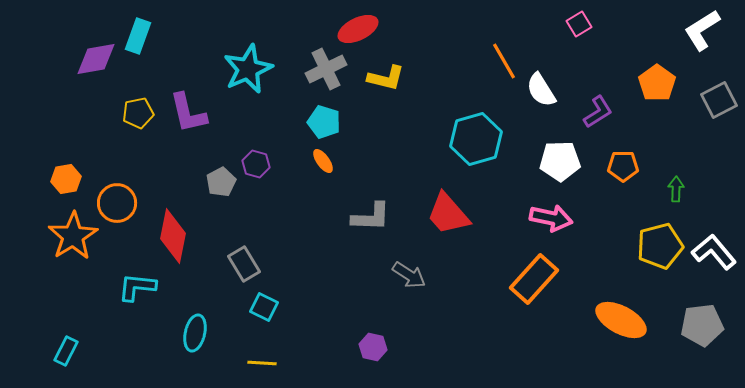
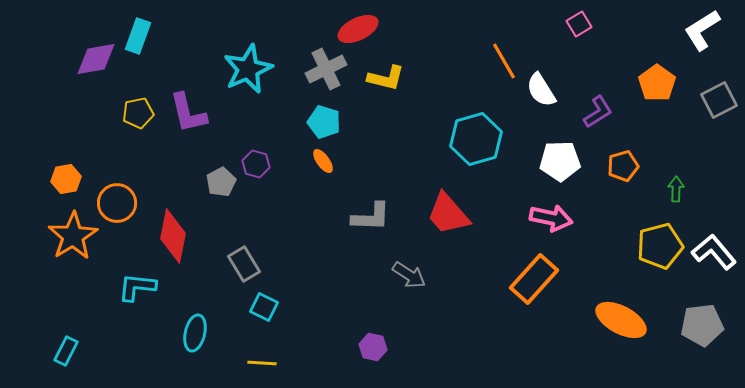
orange pentagon at (623, 166): rotated 16 degrees counterclockwise
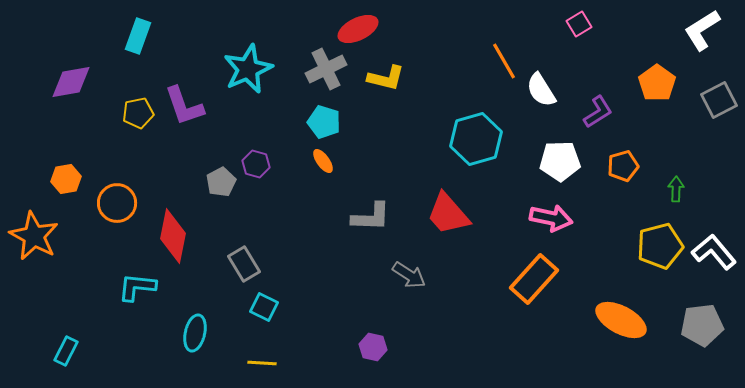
purple diamond at (96, 59): moved 25 px left, 23 px down
purple L-shape at (188, 113): moved 4 px left, 7 px up; rotated 6 degrees counterclockwise
orange star at (73, 236): moved 39 px left; rotated 12 degrees counterclockwise
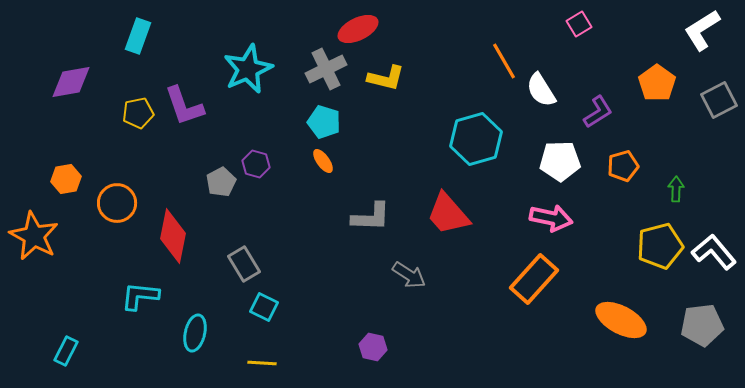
cyan L-shape at (137, 287): moved 3 px right, 9 px down
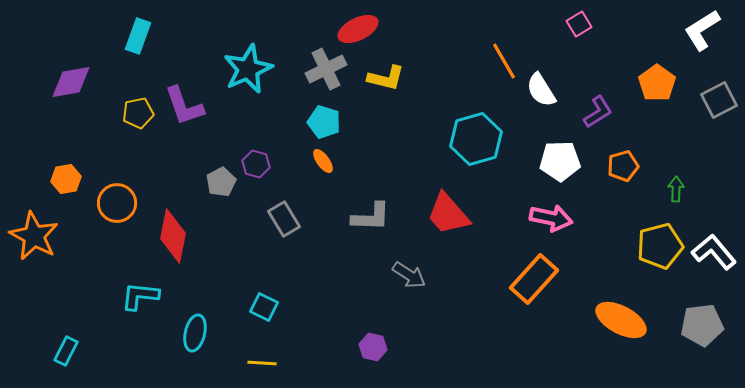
gray rectangle at (244, 264): moved 40 px right, 45 px up
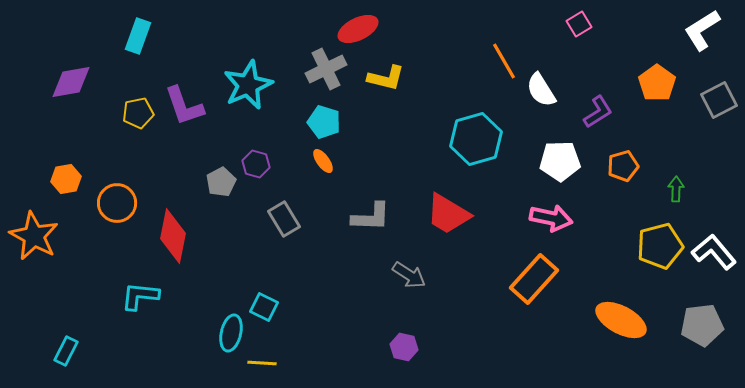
cyan star at (248, 69): moved 16 px down
red trapezoid at (448, 214): rotated 18 degrees counterclockwise
cyan ellipse at (195, 333): moved 36 px right
purple hexagon at (373, 347): moved 31 px right
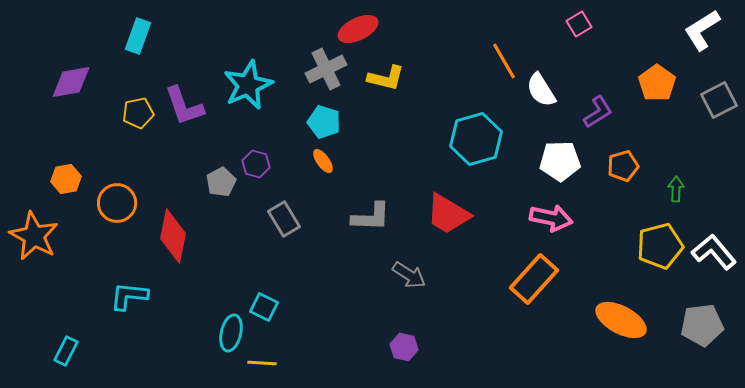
cyan L-shape at (140, 296): moved 11 px left
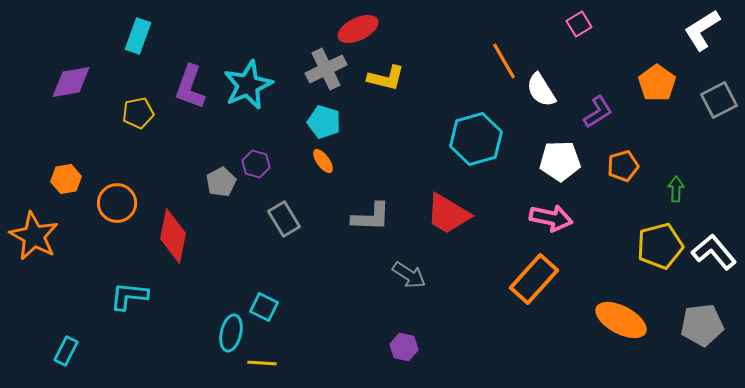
purple L-shape at (184, 106): moved 6 px right, 19 px up; rotated 39 degrees clockwise
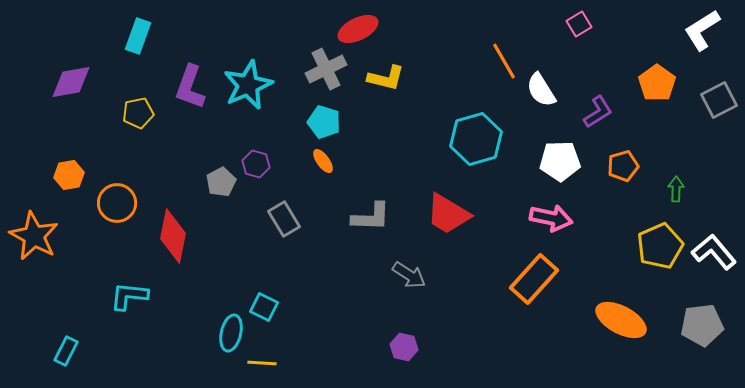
orange hexagon at (66, 179): moved 3 px right, 4 px up
yellow pentagon at (660, 246): rotated 9 degrees counterclockwise
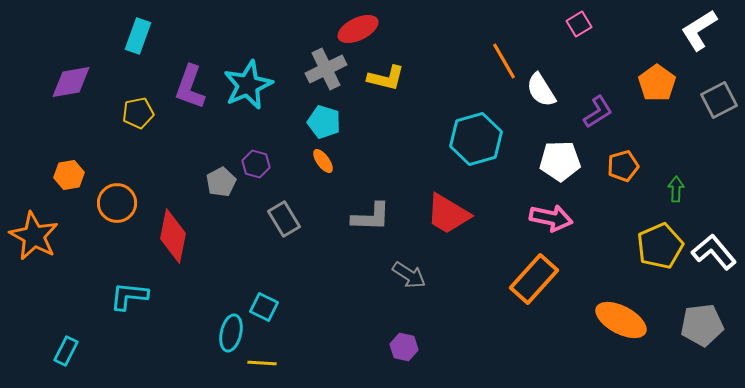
white L-shape at (702, 30): moved 3 px left
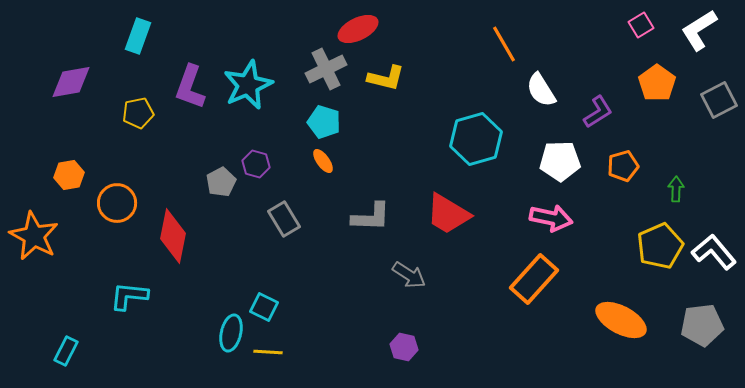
pink square at (579, 24): moved 62 px right, 1 px down
orange line at (504, 61): moved 17 px up
yellow line at (262, 363): moved 6 px right, 11 px up
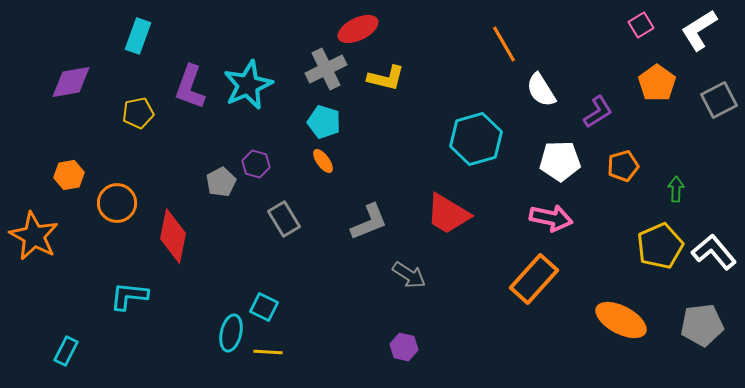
gray L-shape at (371, 217): moved 2 px left, 5 px down; rotated 24 degrees counterclockwise
